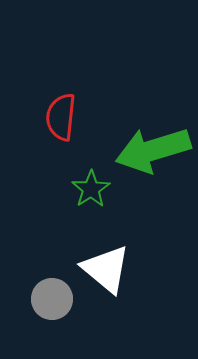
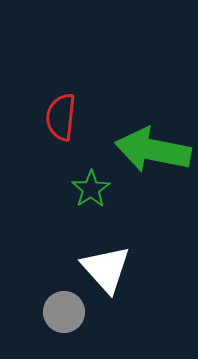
green arrow: rotated 28 degrees clockwise
white triangle: rotated 8 degrees clockwise
gray circle: moved 12 px right, 13 px down
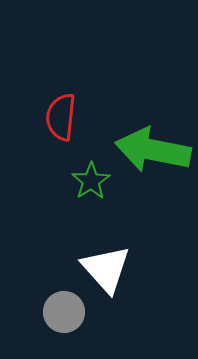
green star: moved 8 px up
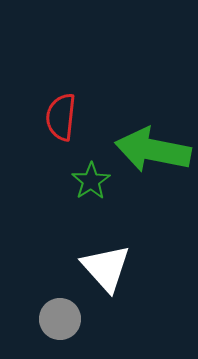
white triangle: moved 1 px up
gray circle: moved 4 px left, 7 px down
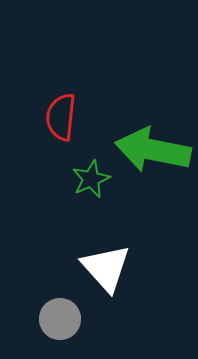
green star: moved 2 px up; rotated 9 degrees clockwise
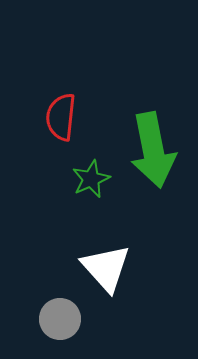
green arrow: rotated 112 degrees counterclockwise
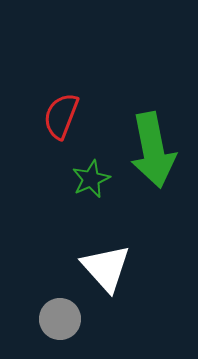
red semicircle: moved 1 px up; rotated 15 degrees clockwise
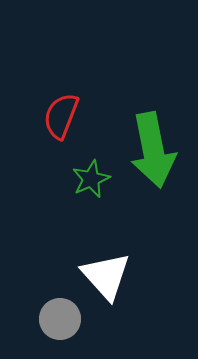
white triangle: moved 8 px down
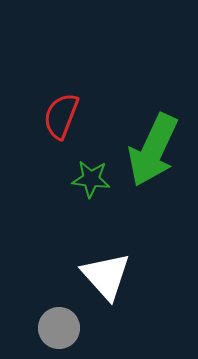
green arrow: rotated 36 degrees clockwise
green star: rotated 30 degrees clockwise
gray circle: moved 1 px left, 9 px down
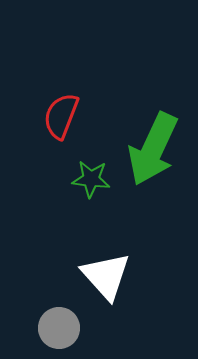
green arrow: moved 1 px up
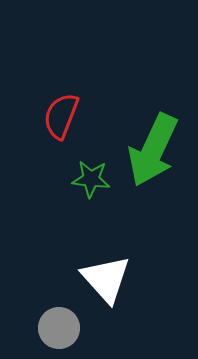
green arrow: moved 1 px down
white triangle: moved 3 px down
